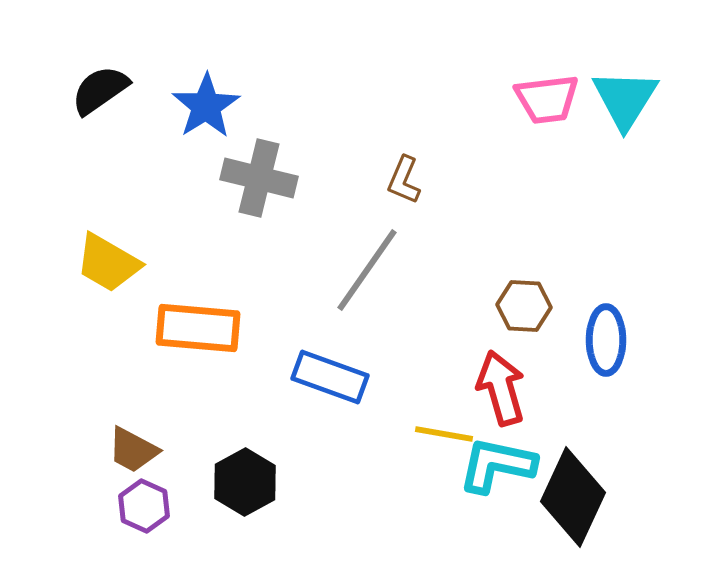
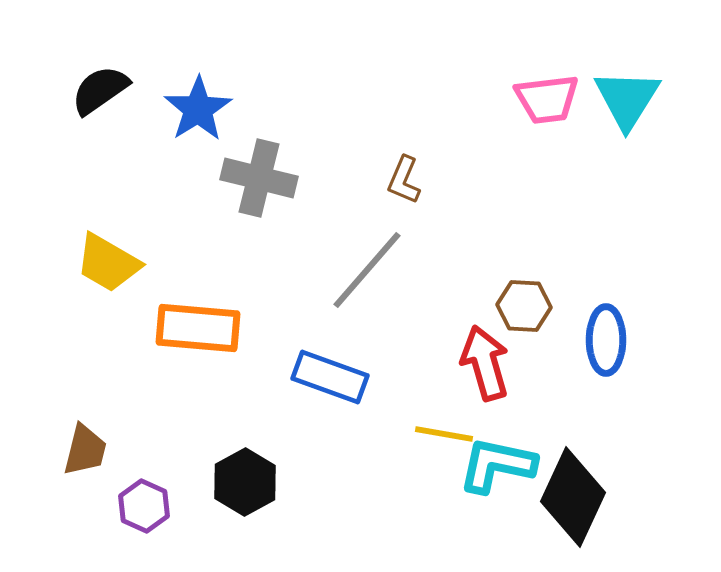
cyan triangle: moved 2 px right
blue star: moved 8 px left, 3 px down
gray line: rotated 6 degrees clockwise
red arrow: moved 16 px left, 25 px up
brown trapezoid: moved 48 px left; rotated 104 degrees counterclockwise
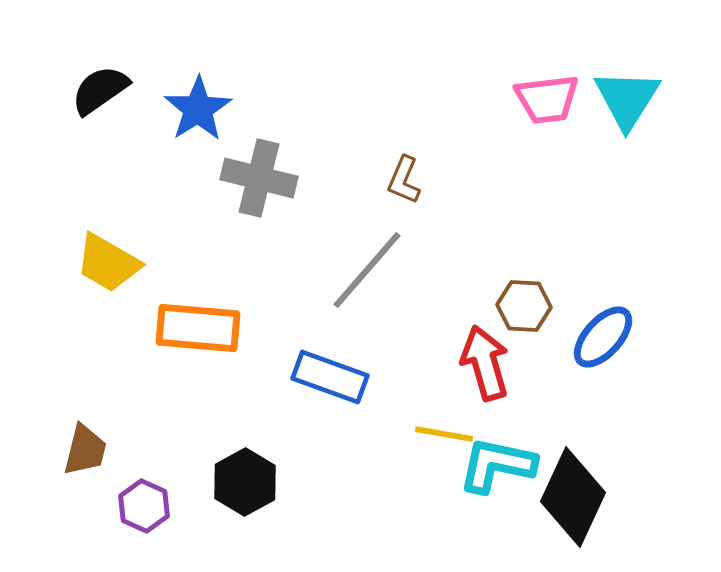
blue ellipse: moved 3 px left, 3 px up; rotated 42 degrees clockwise
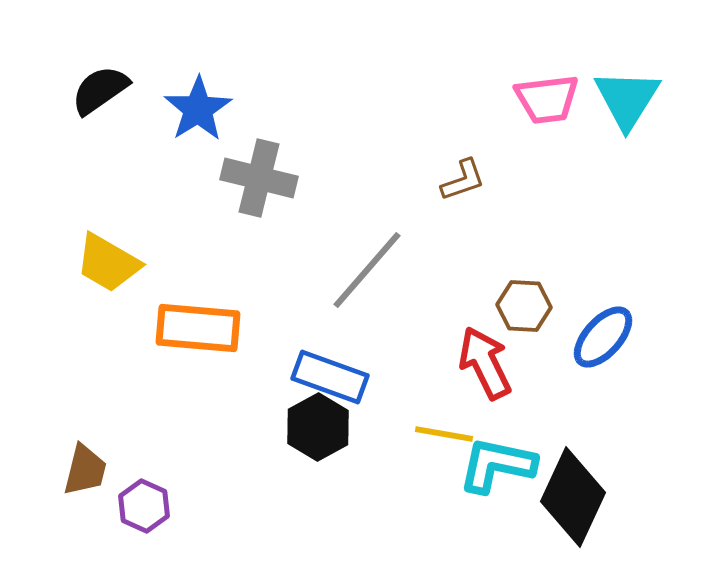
brown L-shape: moved 59 px right; rotated 132 degrees counterclockwise
red arrow: rotated 10 degrees counterclockwise
brown trapezoid: moved 20 px down
black hexagon: moved 73 px right, 55 px up
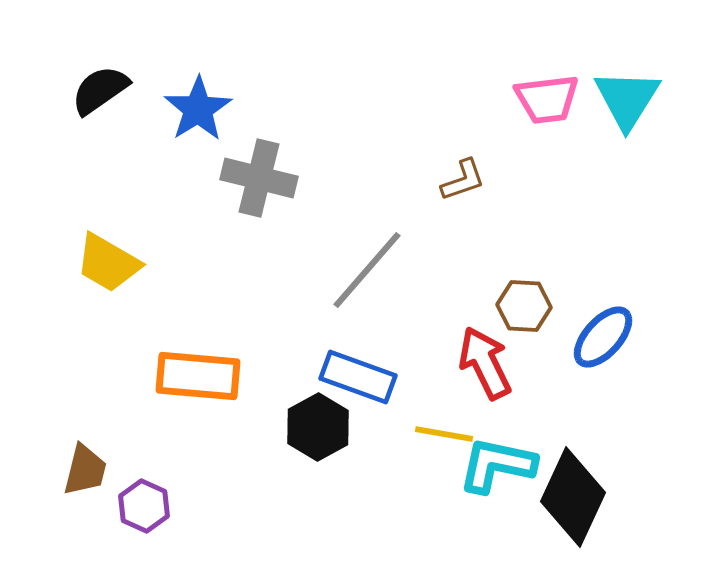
orange rectangle: moved 48 px down
blue rectangle: moved 28 px right
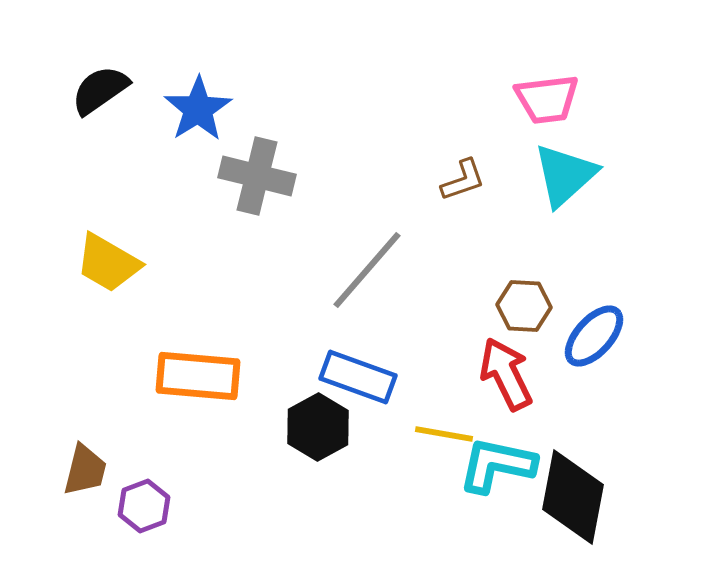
cyan triangle: moved 62 px left, 76 px down; rotated 16 degrees clockwise
gray cross: moved 2 px left, 2 px up
blue ellipse: moved 9 px left, 1 px up
red arrow: moved 21 px right, 11 px down
black diamond: rotated 14 degrees counterclockwise
purple hexagon: rotated 15 degrees clockwise
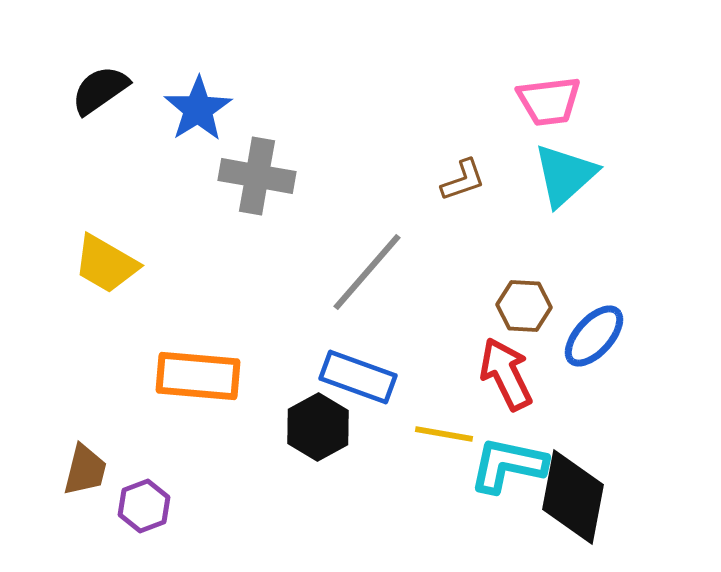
pink trapezoid: moved 2 px right, 2 px down
gray cross: rotated 4 degrees counterclockwise
yellow trapezoid: moved 2 px left, 1 px down
gray line: moved 2 px down
cyan L-shape: moved 11 px right
